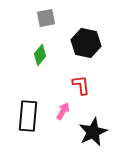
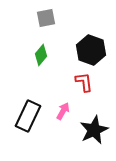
black hexagon: moved 5 px right, 7 px down; rotated 8 degrees clockwise
green diamond: moved 1 px right
red L-shape: moved 3 px right, 3 px up
black rectangle: rotated 20 degrees clockwise
black star: moved 1 px right, 2 px up
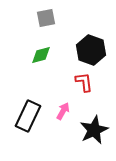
green diamond: rotated 35 degrees clockwise
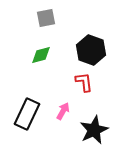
black rectangle: moved 1 px left, 2 px up
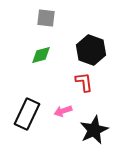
gray square: rotated 18 degrees clockwise
pink arrow: rotated 138 degrees counterclockwise
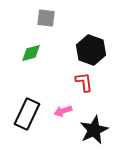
green diamond: moved 10 px left, 2 px up
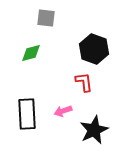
black hexagon: moved 3 px right, 1 px up
black rectangle: rotated 28 degrees counterclockwise
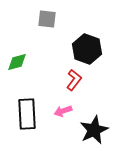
gray square: moved 1 px right, 1 px down
black hexagon: moved 7 px left
green diamond: moved 14 px left, 9 px down
red L-shape: moved 10 px left, 2 px up; rotated 45 degrees clockwise
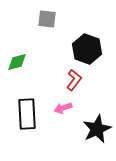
pink arrow: moved 3 px up
black star: moved 3 px right, 1 px up
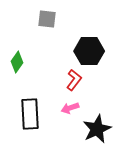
black hexagon: moved 2 px right, 2 px down; rotated 20 degrees counterclockwise
green diamond: rotated 40 degrees counterclockwise
pink arrow: moved 7 px right
black rectangle: moved 3 px right
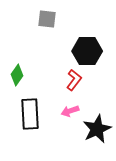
black hexagon: moved 2 px left
green diamond: moved 13 px down
pink arrow: moved 3 px down
